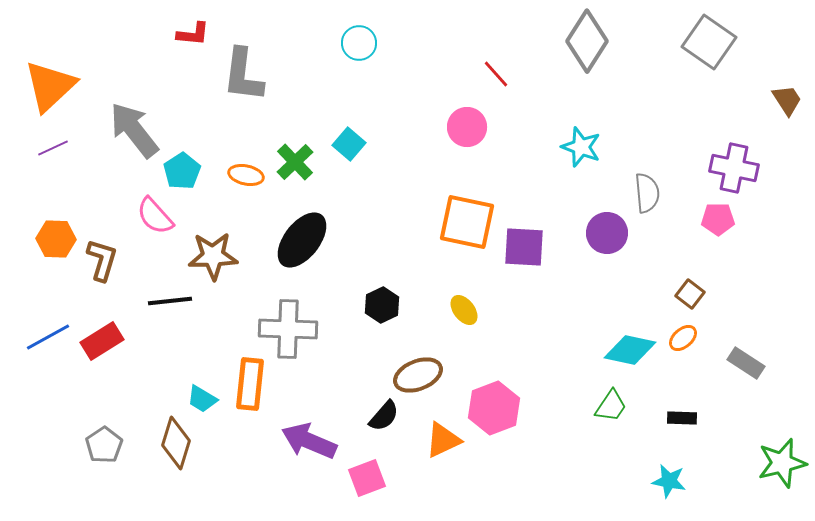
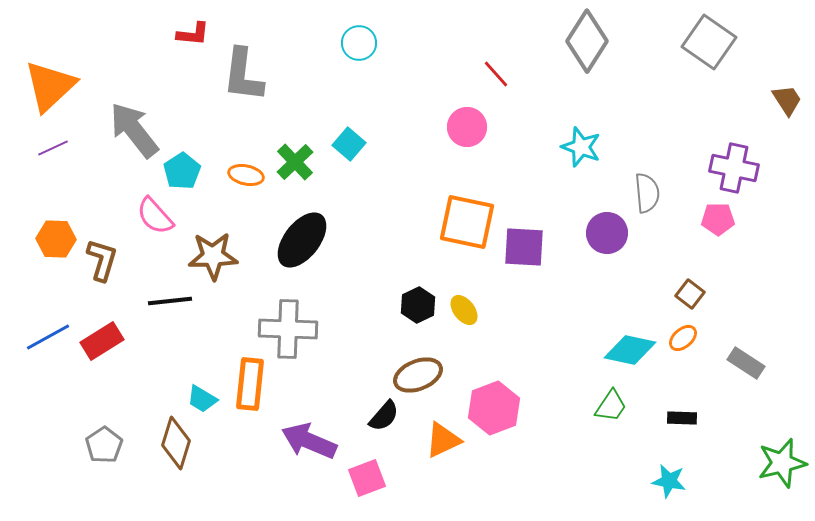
black hexagon at (382, 305): moved 36 px right
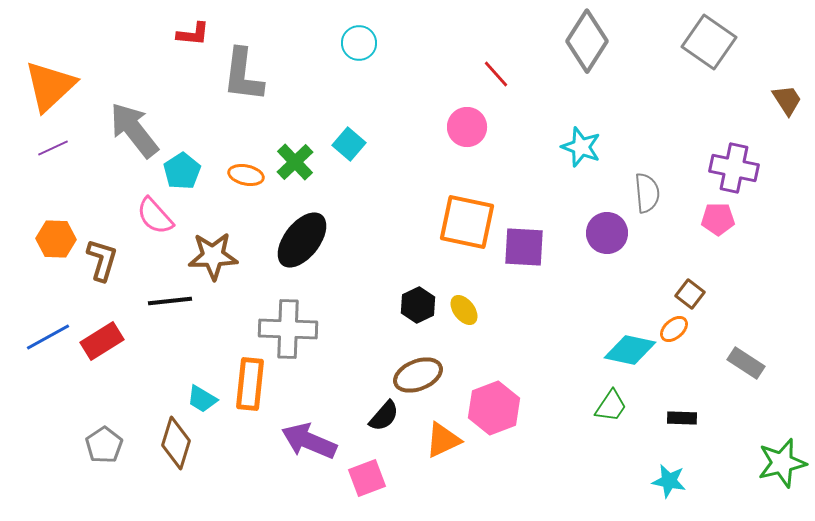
orange ellipse at (683, 338): moved 9 px left, 9 px up
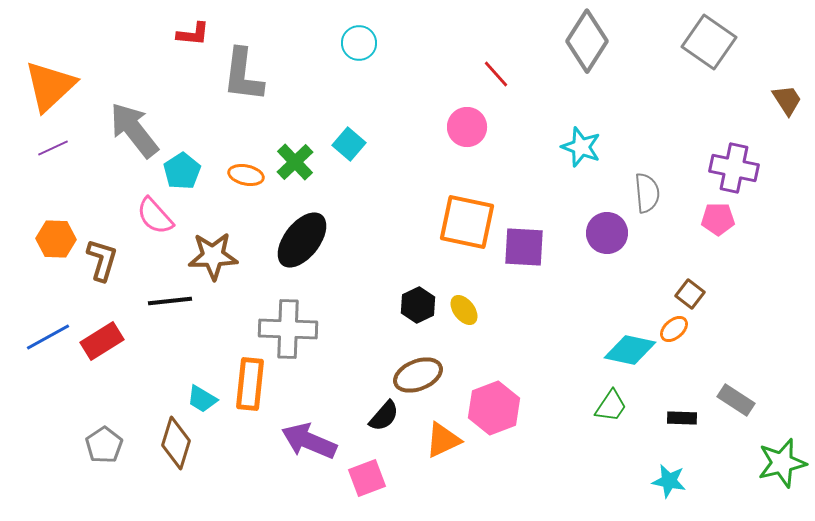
gray rectangle at (746, 363): moved 10 px left, 37 px down
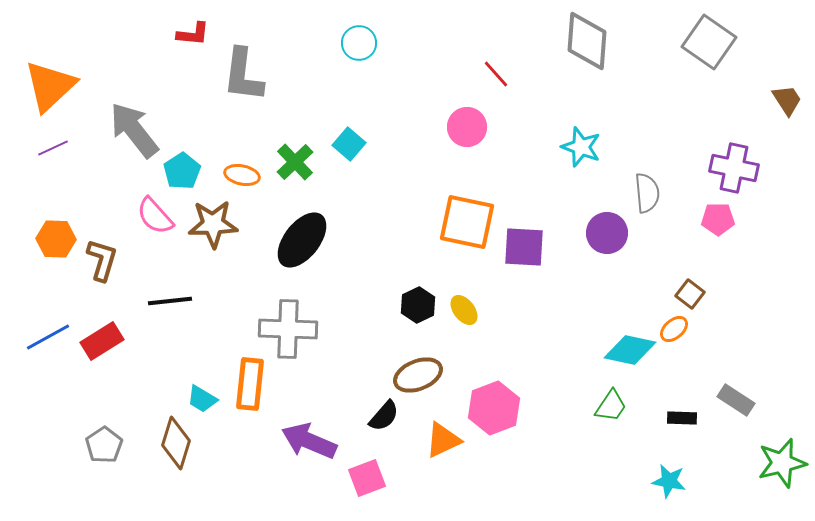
gray diamond at (587, 41): rotated 28 degrees counterclockwise
orange ellipse at (246, 175): moved 4 px left
brown star at (213, 256): moved 32 px up
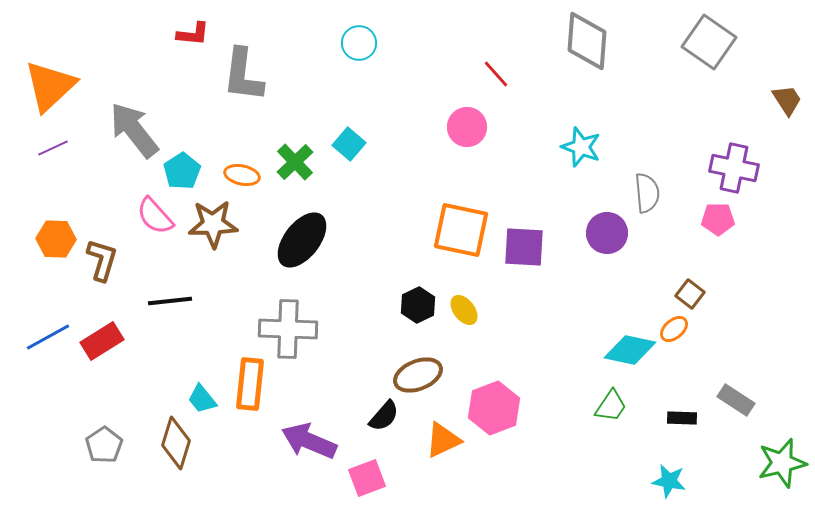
orange square at (467, 222): moved 6 px left, 8 px down
cyan trapezoid at (202, 399): rotated 20 degrees clockwise
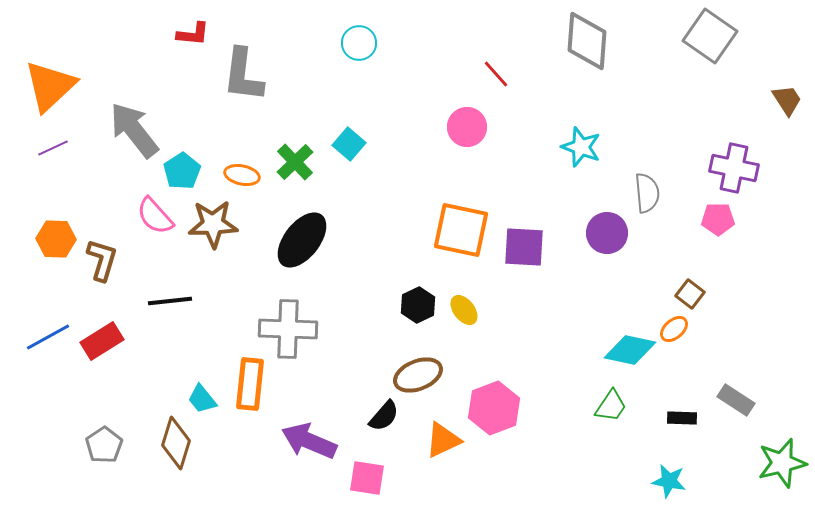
gray square at (709, 42): moved 1 px right, 6 px up
pink square at (367, 478): rotated 30 degrees clockwise
